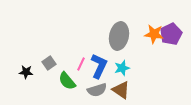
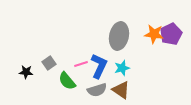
pink line: rotated 48 degrees clockwise
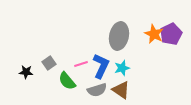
orange star: rotated 18 degrees clockwise
blue L-shape: moved 2 px right
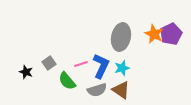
gray ellipse: moved 2 px right, 1 px down
black star: rotated 16 degrees clockwise
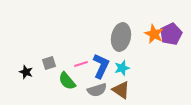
gray square: rotated 16 degrees clockwise
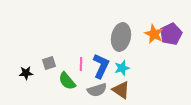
pink line: rotated 72 degrees counterclockwise
black star: moved 1 px down; rotated 24 degrees counterclockwise
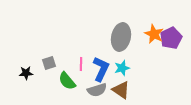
purple pentagon: moved 4 px down
blue L-shape: moved 3 px down
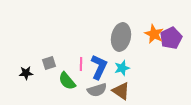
blue L-shape: moved 2 px left, 2 px up
brown triangle: moved 1 px down
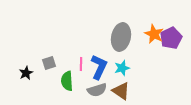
black star: rotated 24 degrees counterclockwise
green semicircle: rotated 36 degrees clockwise
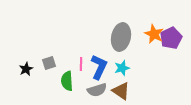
black star: moved 4 px up
